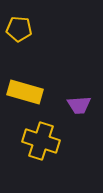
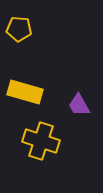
purple trapezoid: rotated 65 degrees clockwise
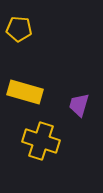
purple trapezoid: rotated 45 degrees clockwise
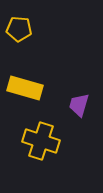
yellow rectangle: moved 4 px up
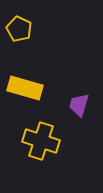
yellow pentagon: rotated 20 degrees clockwise
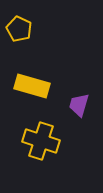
yellow rectangle: moved 7 px right, 2 px up
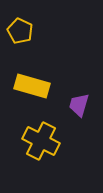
yellow pentagon: moved 1 px right, 2 px down
yellow cross: rotated 9 degrees clockwise
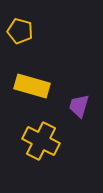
yellow pentagon: rotated 10 degrees counterclockwise
purple trapezoid: moved 1 px down
